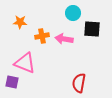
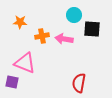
cyan circle: moved 1 px right, 2 px down
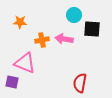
orange cross: moved 4 px down
red semicircle: moved 1 px right
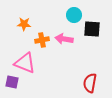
orange star: moved 4 px right, 2 px down
red semicircle: moved 10 px right
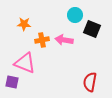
cyan circle: moved 1 px right
black square: rotated 18 degrees clockwise
pink arrow: moved 1 px down
red semicircle: moved 1 px up
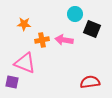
cyan circle: moved 1 px up
red semicircle: rotated 72 degrees clockwise
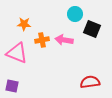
pink triangle: moved 8 px left, 10 px up
purple square: moved 4 px down
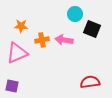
orange star: moved 3 px left, 2 px down
pink triangle: rotated 45 degrees counterclockwise
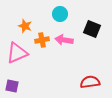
cyan circle: moved 15 px left
orange star: moved 4 px right; rotated 16 degrees clockwise
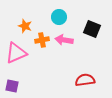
cyan circle: moved 1 px left, 3 px down
pink triangle: moved 1 px left
red semicircle: moved 5 px left, 2 px up
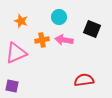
orange star: moved 4 px left, 5 px up
red semicircle: moved 1 px left
